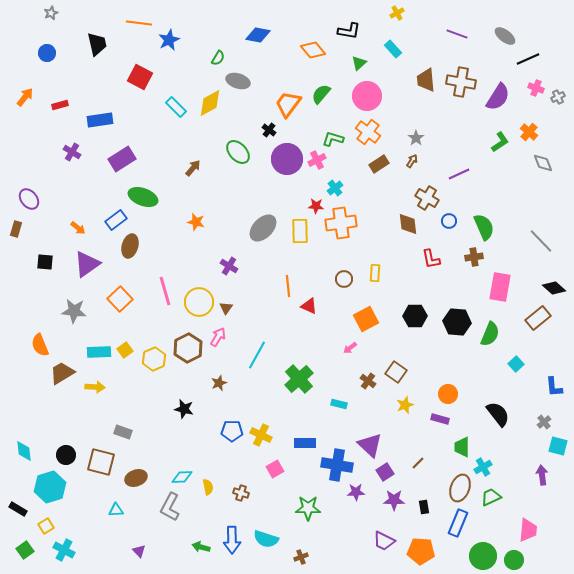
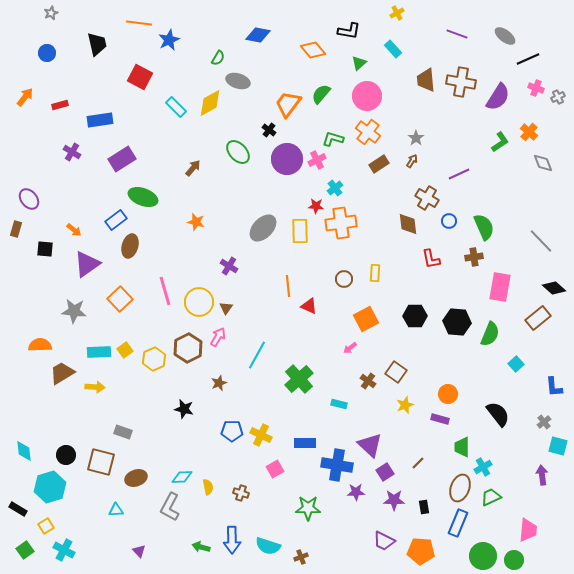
orange arrow at (78, 228): moved 4 px left, 2 px down
black square at (45, 262): moved 13 px up
orange semicircle at (40, 345): rotated 110 degrees clockwise
cyan semicircle at (266, 539): moved 2 px right, 7 px down
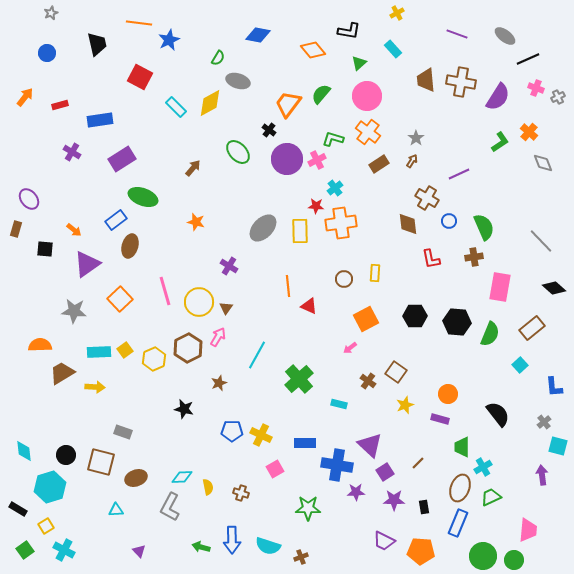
brown rectangle at (538, 318): moved 6 px left, 10 px down
cyan square at (516, 364): moved 4 px right, 1 px down
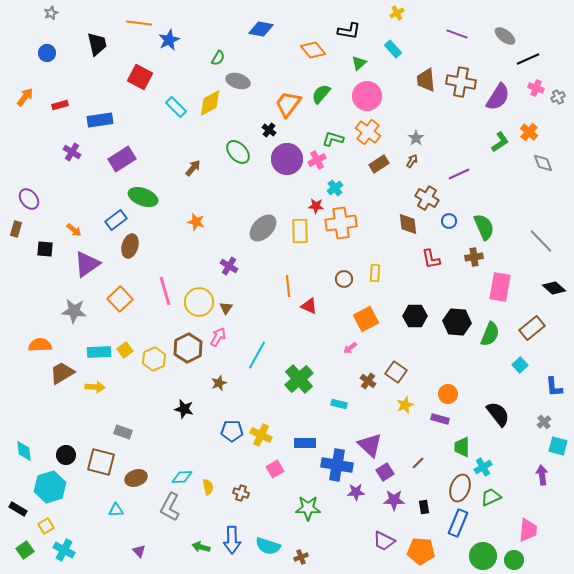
blue diamond at (258, 35): moved 3 px right, 6 px up
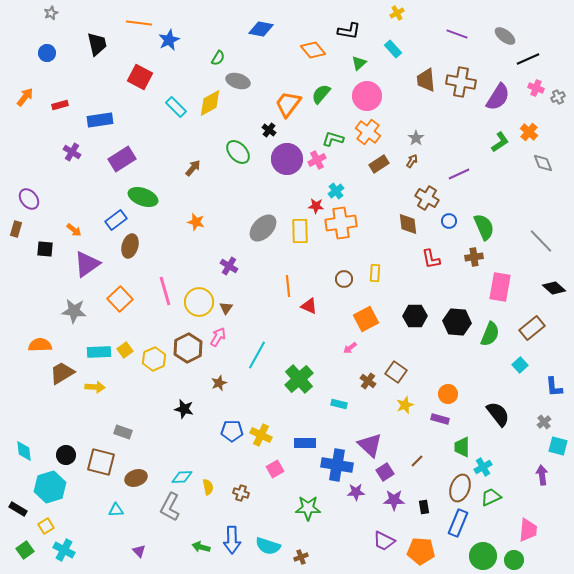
cyan cross at (335, 188): moved 1 px right, 3 px down
brown line at (418, 463): moved 1 px left, 2 px up
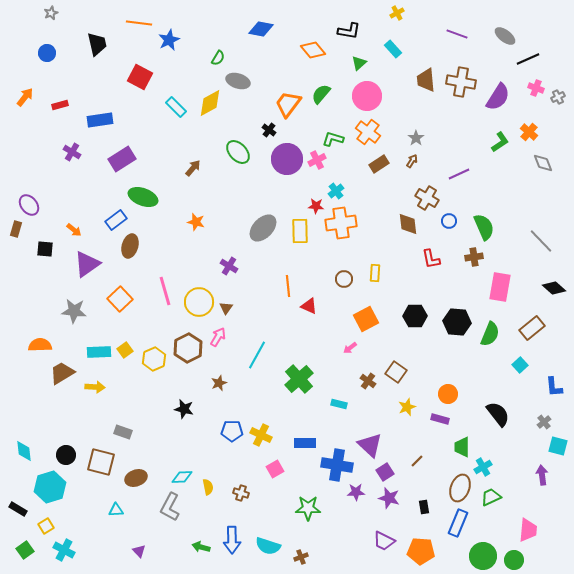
purple ellipse at (29, 199): moved 6 px down
yellow star at (405, 405): moved 2 px right, 2 px down
purple star at (394, 500): moved 5 px left, 2 px up; rotated 15 degrees clockwise
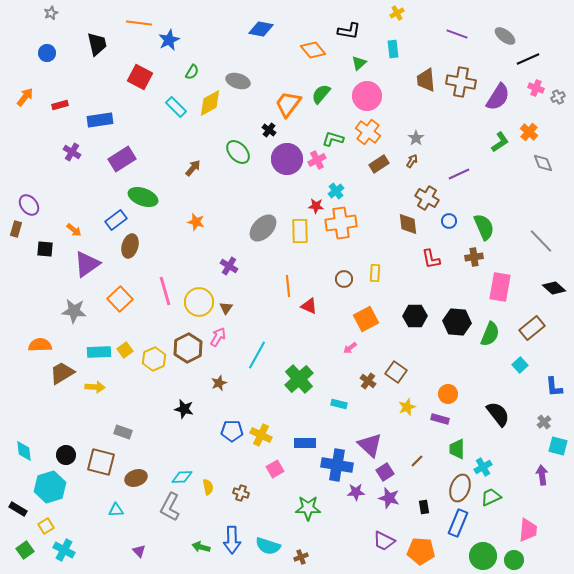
cyan rectangle at (393, 49): rotated 36 degrees clockwise
green semicircle at (218, 58): moved 26 px left, 14 px down
green trapezoid at (462, 447): moved 5 px left, 2 px down
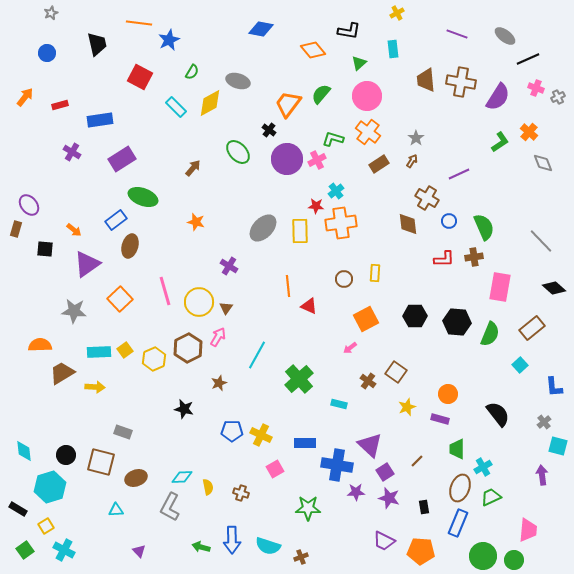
red L-shape at (431, 259): moved 13 px right; rotated 80 degrees counterclockwise
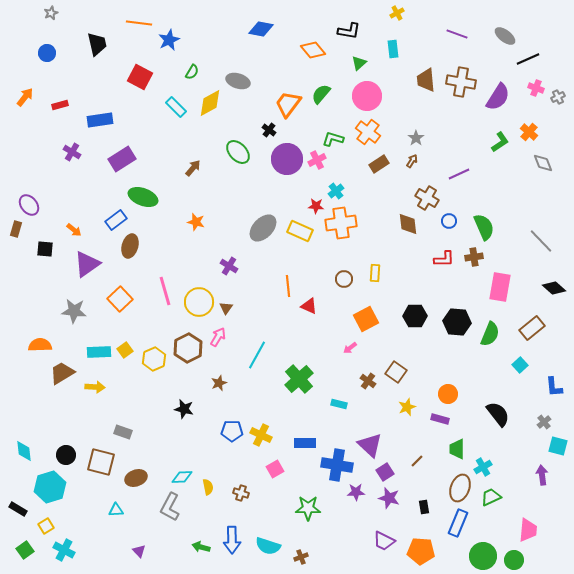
yellow rectangle at (300, 231): rotated 65 degrees counterclockwise
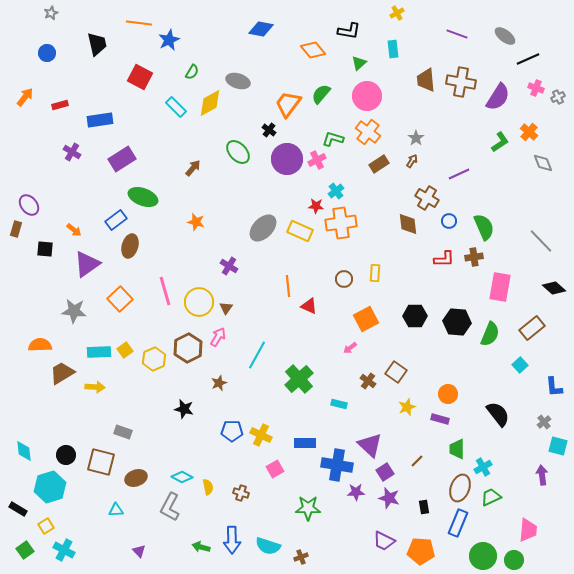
cyan diamond at (182, 477): rotated 30 degrees clockwise
